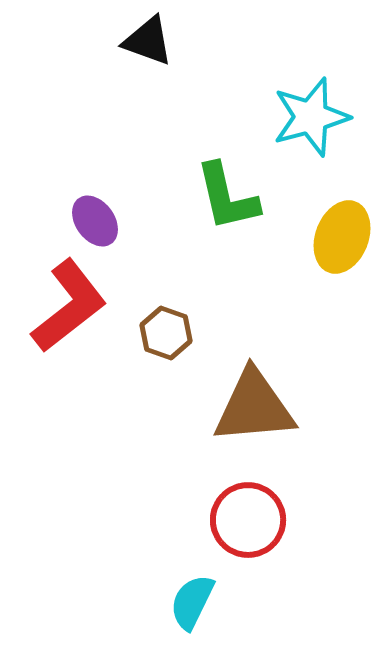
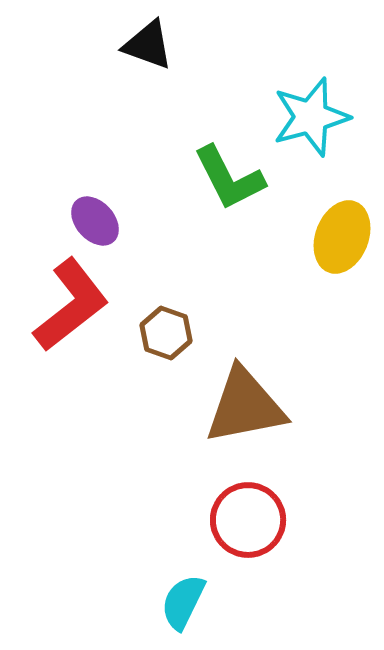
black triangle: moved 4 px down
green L-shape: moved 2 px right, 19 px up; rotated 14 degrees counterclockwise
purple ellipse: rotated 6 degrees counterclockwise
red L-shape: moved 2 px right, 1 px up
brown triangle: moved 9 px left, 1 px up; rotated 6 degrees counterclockwise
cyan semicircle: moved 9 px left
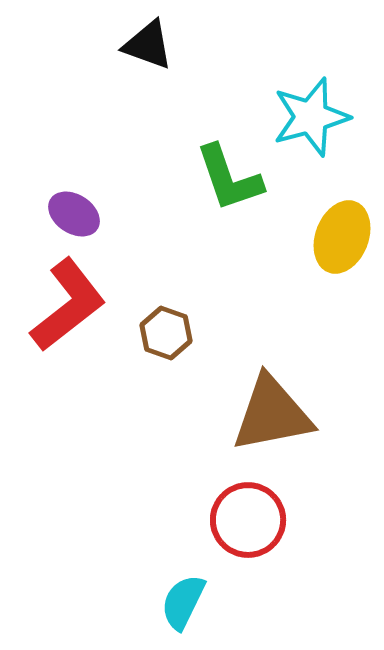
green L-shape: rotated 8 degrees clockwise
purple ellipse: moved 21 px left, 7 px up; rotated 15 degrees counterclockwise
red L-shape: moved 3 px left
brown triangle: moved 27 px right, 8 px down
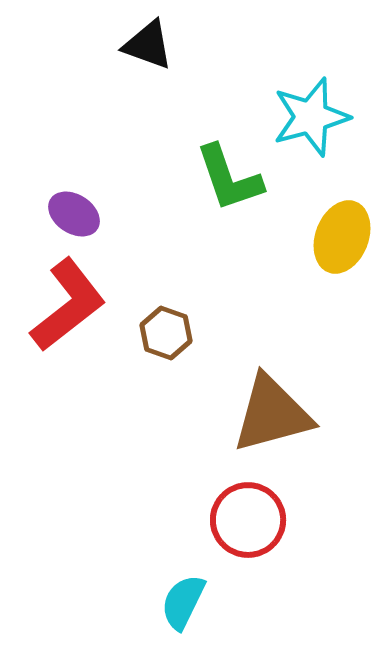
brown triangle: rotated 4 degrees counterclockwise
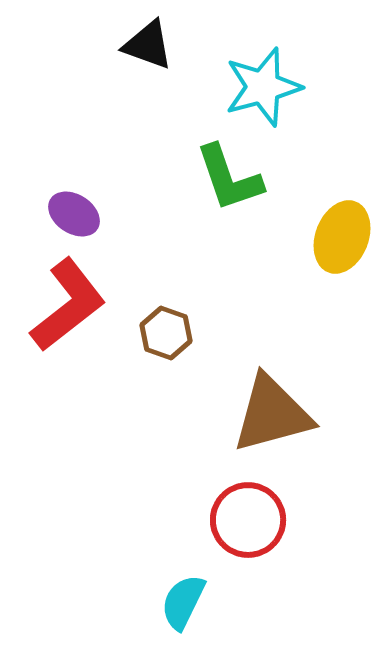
cyan star: moved 48 px left, 30 px up
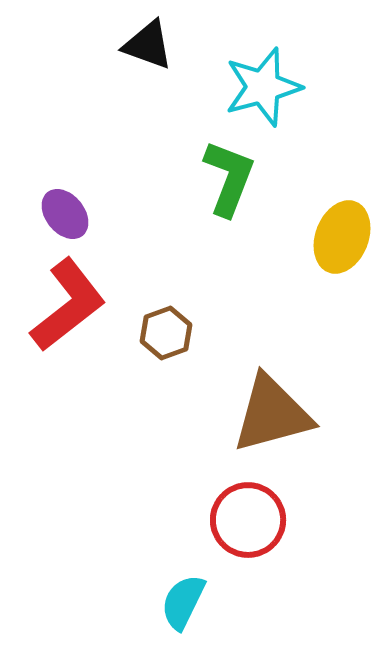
green L-shape: rotated 140 degrees counterclockwise
purple ellipse: moved 9 px left; rotated 18 degrees clockwise
brown hexagon: rotated 21 degrees clockwise
